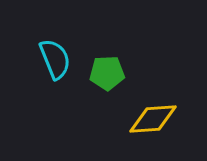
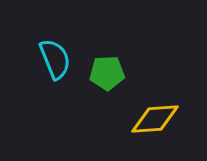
yellow diamond: moved 2 px right
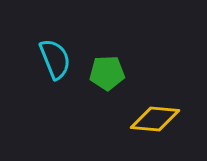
yellow diamond: rotated 9 degrees clockwise
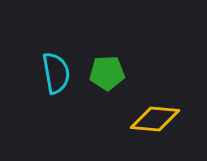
cyan semicircle: moved 1 px right, 14 px down; rotated 12 degrees clockwise
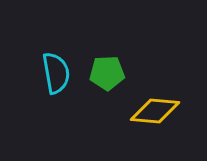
yellow diamond: moved 8 px up
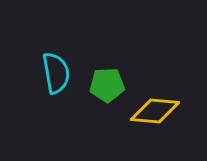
green pentagon: moved 12 px down
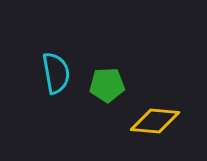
yellow diamond: moved 10 px down
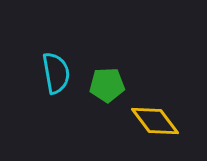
yellow diamond: rotated 48 degrees clockwise
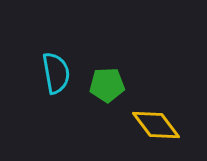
yellow diamond: moved 1 px right, 4 px down
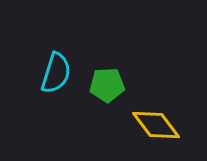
cyan semicircle: rotated 27 degrees clockwise
